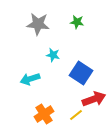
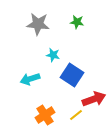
blue square: moved 9 px left, 2 px down
orange cross: moved 1 px right, 1 px down
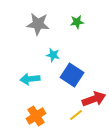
green star: rotated 16 degrees counterclockwise
cyan arrow: rotated 12 degrees clockwise
orange cross: moved 9 px left, 1 px down
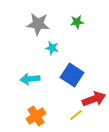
cyan star: moved 1 px left, 7 px up
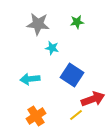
red arrow: moved 1 px left
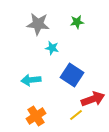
cyan arrow: moved 1 px right, 1 px down
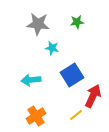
blue square: rotated 25 degrees clockwise
red arrow: moved 3 px up; rotated 45 degrees counterclockwise
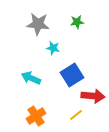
cyan star: moved 1 px right
cyan arrow: moved 2 px up; rotated 30 degrees clockwise
red arrow: rotated 70 degrees clockwise
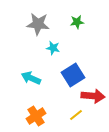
blue square: moved 1 px right
